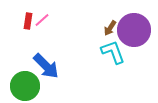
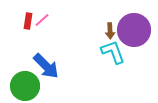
brown arrow: moved 3 px down; rotated 35 degrees counterclockwise
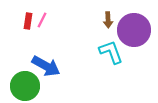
pink line: rotated 21 degrees counterclockwise
brown arrow: moved 2 px left, 11 px up
cyan L-shape: moved 2 px left
blue arrow: rotated 16 degrees counterclockwise
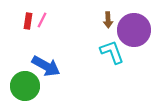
cyan L-shape: moved 1 px right
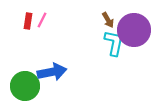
brown arrow: rotated 28 degrees counterclockwise
cyan L-shape: moved 2 px right, 9 px up; rotated 32 degrees clockwise
blue arrow: moved 6 px right, 6 px down; rotated 40 degrees counterclockwise
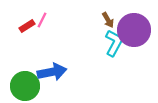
red rectangle: moved 1 px left, 5 px down; rotated 49 degrees clockwise
cyan L-shape: rotated 16 degrees clockwise
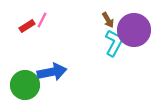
green circle: moved 1 px up
